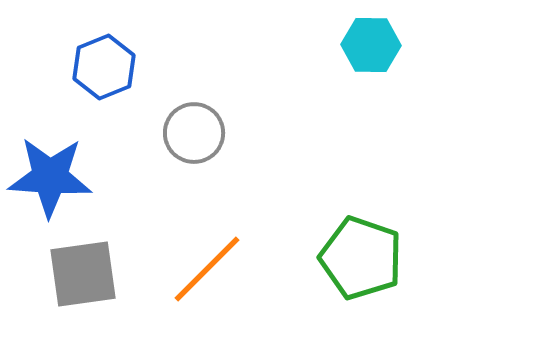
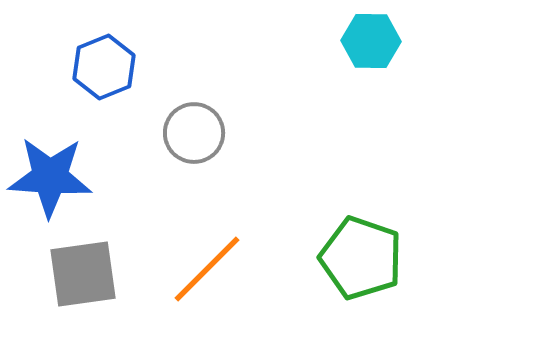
cyan hexagon: moved 4 px up
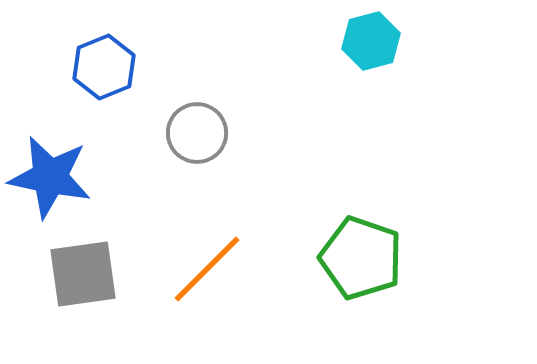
cyan hexagon: rotated 16 degrees counterclockwise
gray circle: moved 3 px right
blue star: rotated 8 degrees clockwise
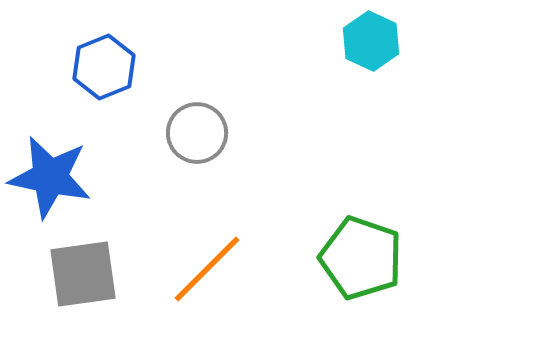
cyan hexagon: rotated 20 degrees counterclockwise
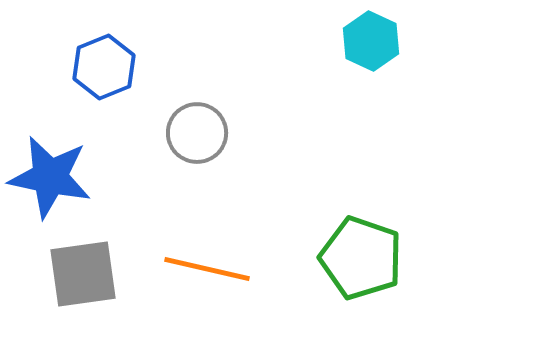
orange line: rotated 58 degrees clockwise
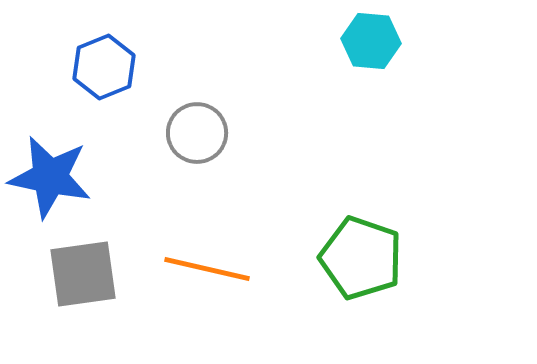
cyan hexagon: rotated 20 degrees counterclockwise
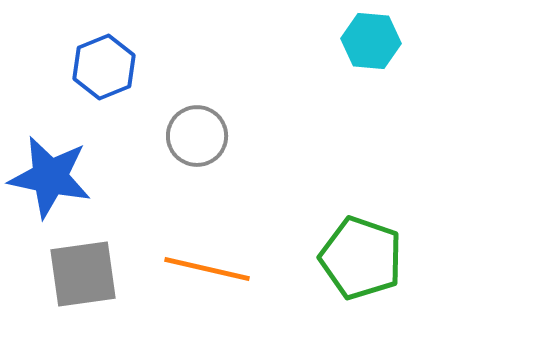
gray circle: moved 3 px down
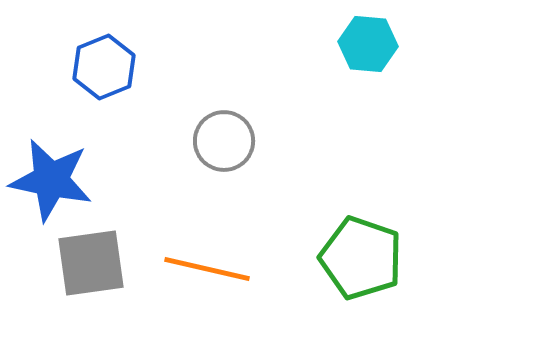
cyan hexagon: moved 3 px left, 3 px down
gray circle: moved 27 px right, 5 px down
blue star: moved 1 px right, 3 px down
gray square: moved 8 px right, 11 px up
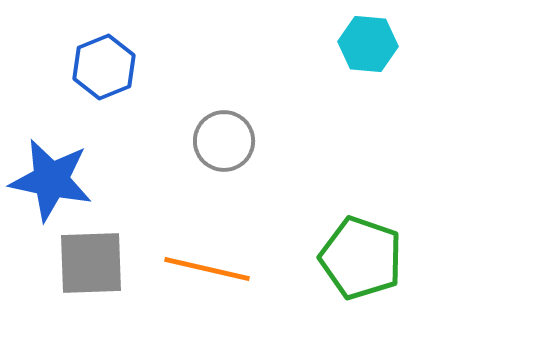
gray square: rotated 6 degrees clockwise
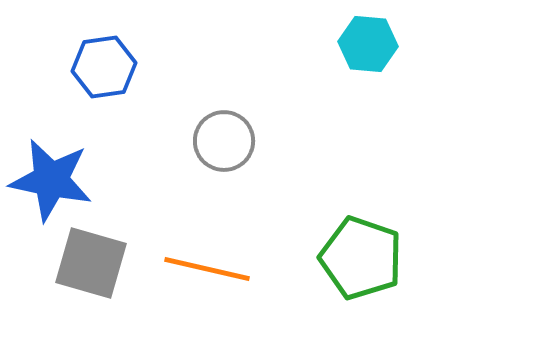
blue hexagon: rotated 14 degrees clockwise
gray square: rotated 18 degrees clockwise
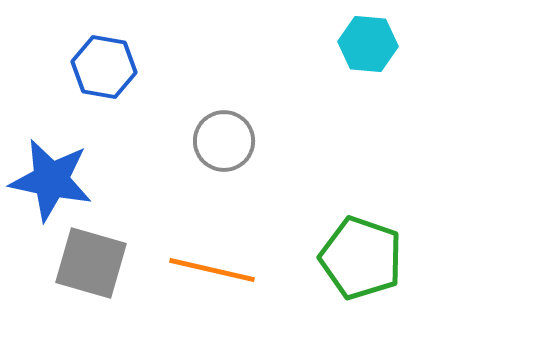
blue hexagon: rotated 18 degrees clockwise
orange line: moved 5 px right, 1 px down
